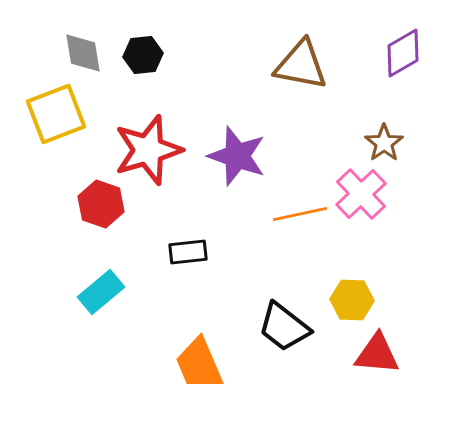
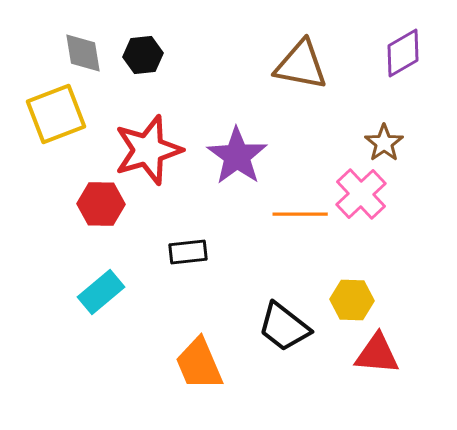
purple star: rotated 16 degrees clockwise
red hexagon: rotated 18 degrees counterclockwise
orange line: rotated 12 degrees clockwise
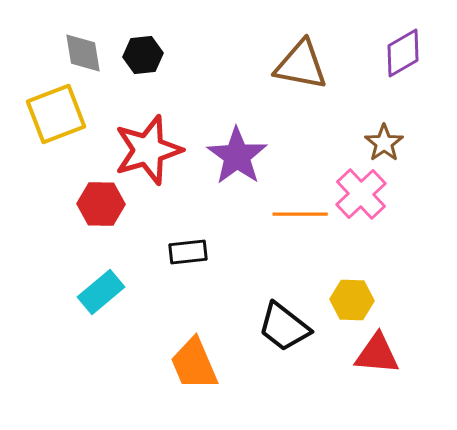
orange trapezoid: moved 5 px left
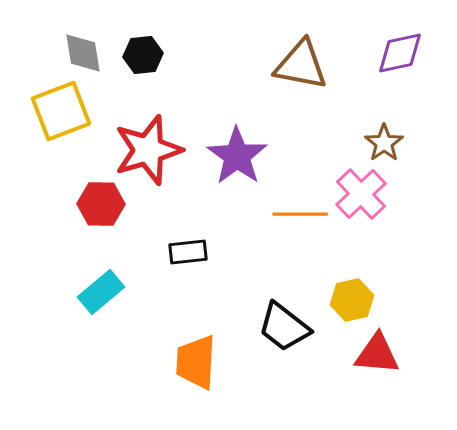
purple diamond: moved 3 px left; rotated 18 degrees clockwise
yellow square: moved 5 px right, 3 px up
yellow hexagon: rotated 15 degrees counterclockwise
orange trapezoid: moved 2 px right, 2 px up; rotated 26 degrees clockwise
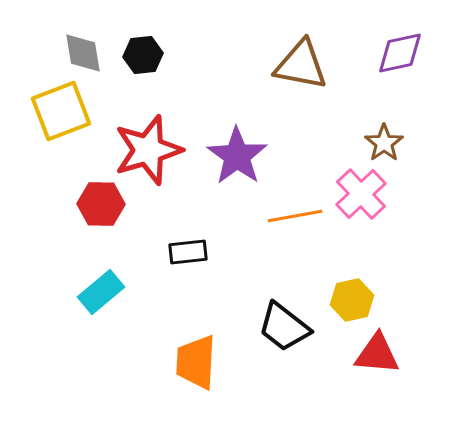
orange line: moved 5 px left, 2 px down; rotated 10 degrees counterclockwise
